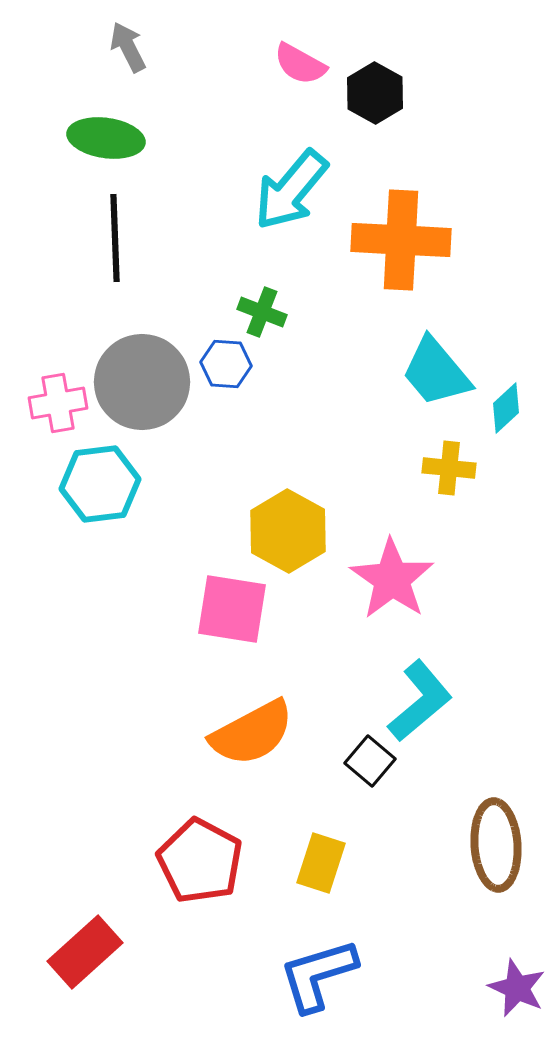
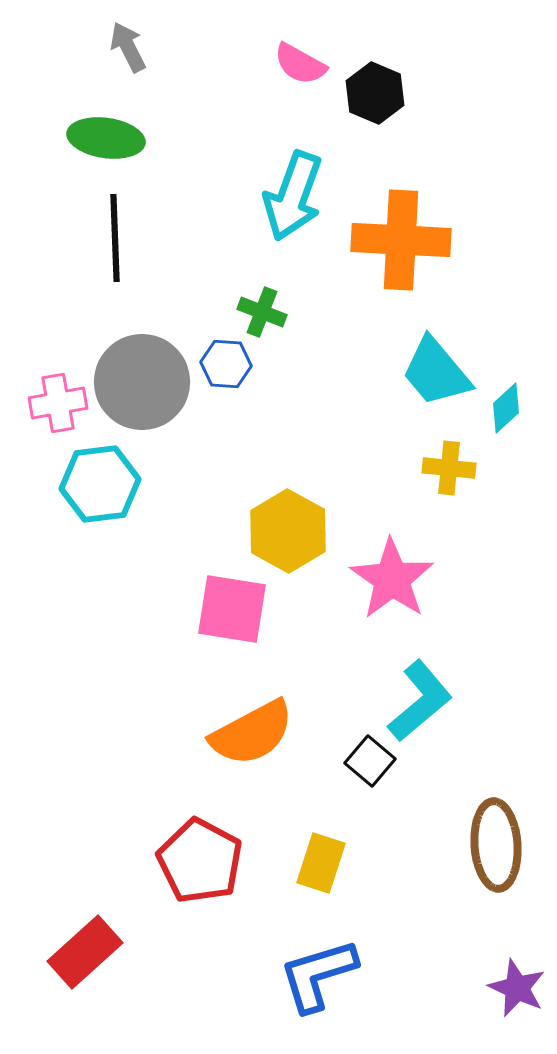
black hexagon: rotated 6 degrees counterclockwise
cyan arrow: moved 2 px right, 6 px down; rotated 20 degrees counterclockwise
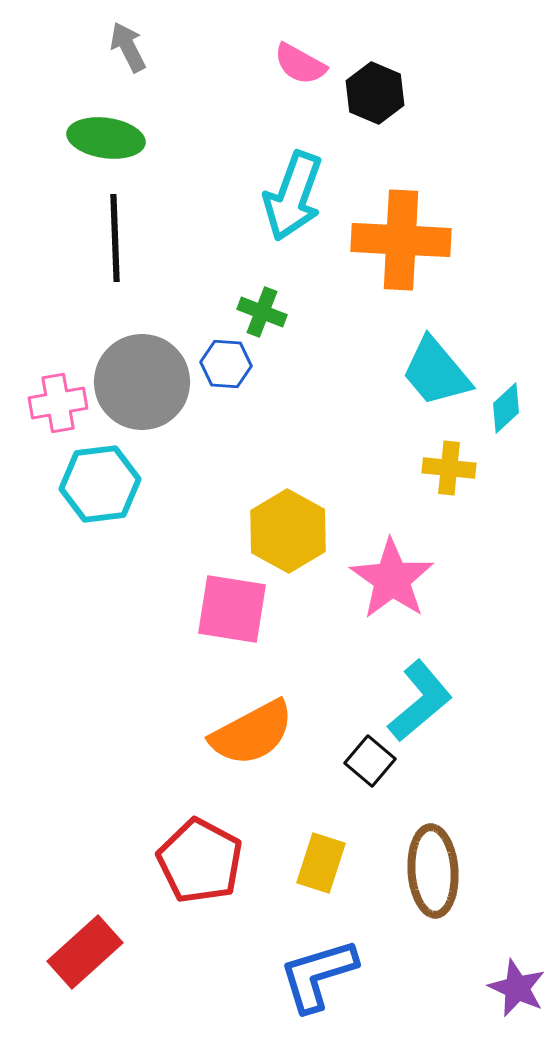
brown ellipse: moved 63 px left, 26 px down
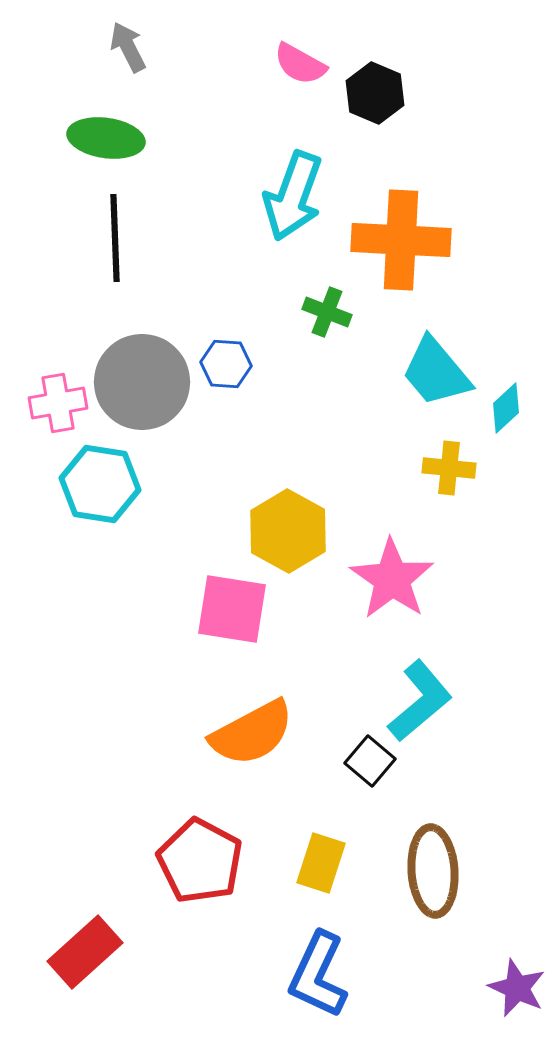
green cross: moved 65 px right
cyan hexagon: rotated 16 degrees clockwise
blue L-shape: rotated 48 degrees counterclockwise
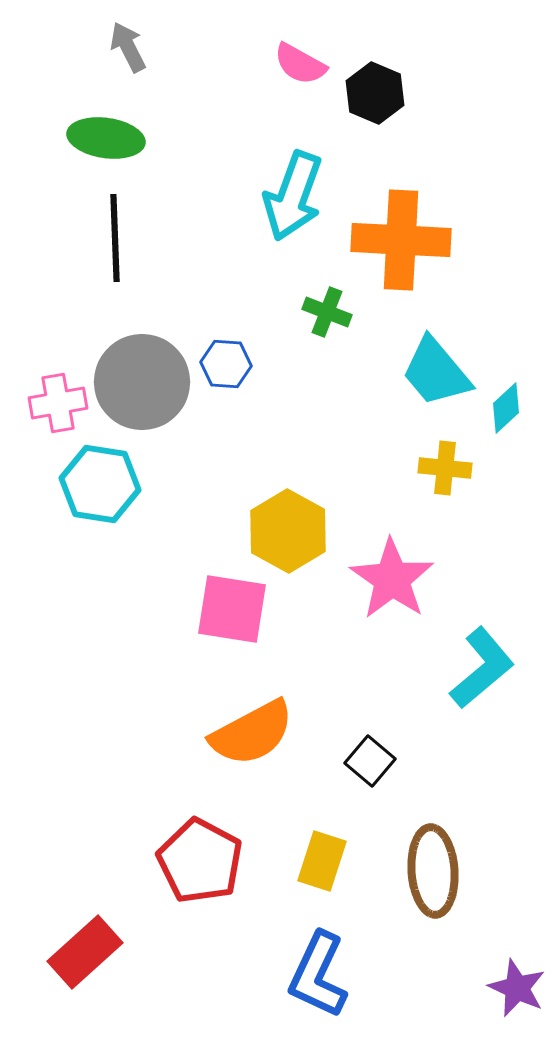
yellow cross: moved 4 px left
cyan L-shape: moved 62 px right, 33 px up
yellow rectangle: moved 1 px right, 2 px up
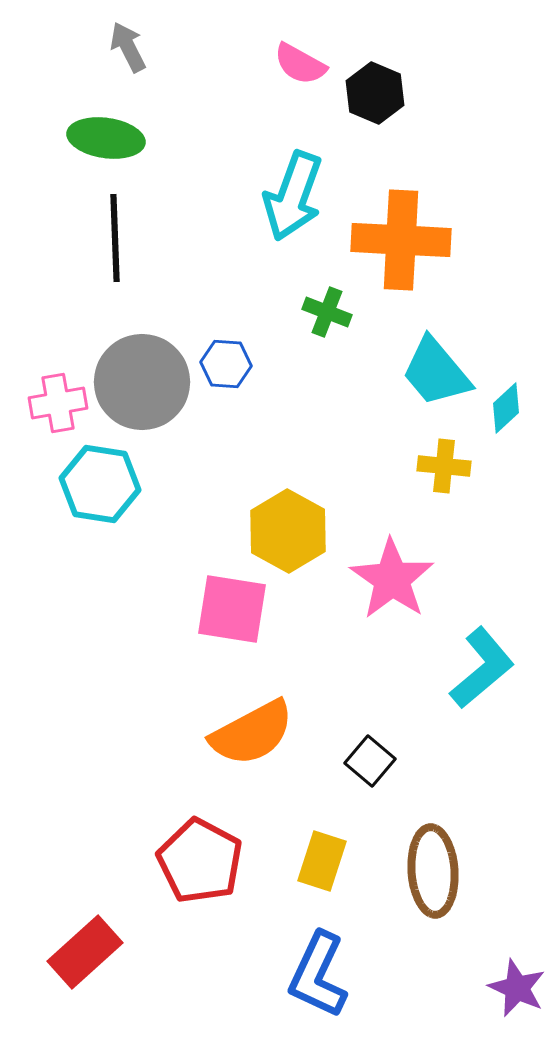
yellow cross: moved 1 px left, 2 px up
